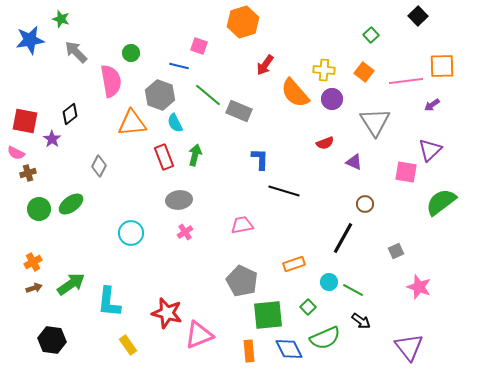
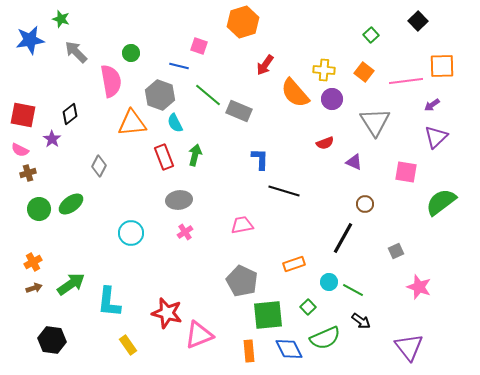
black square at (418, 16): moved 5 px down
red square at (25, 121): moved 2 px left, 6 px up
purple triangle at (430, 150): moved 6 px right, 13 px up
pink semicircle at (16, 153): moved 4 px right, 3 px up
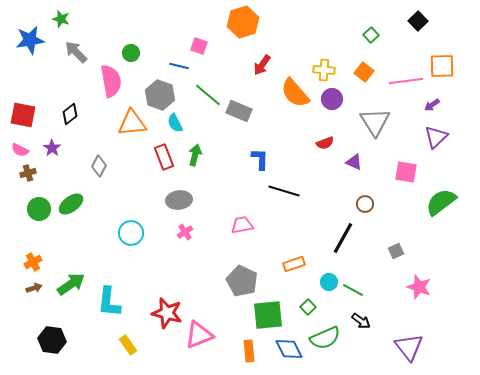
red arrow at (265, 65): moved 3 px left
purple star at (52, 139): moved 9 px down
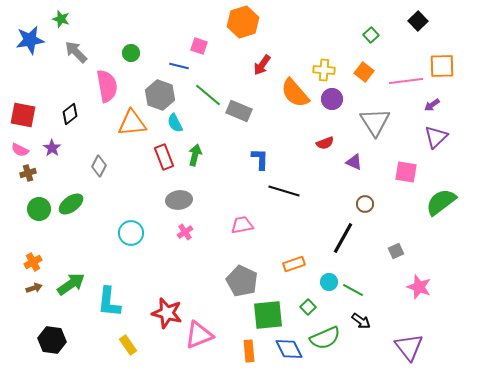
pink semicircle at (111, 81): moved 4 px left, 5 px down
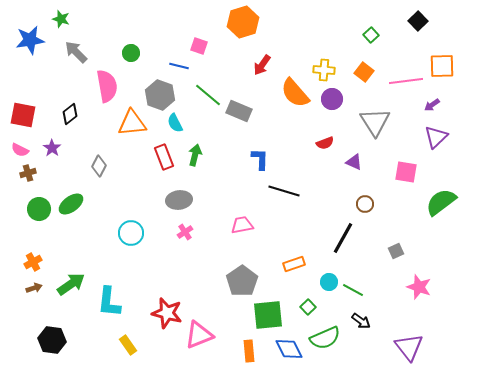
gray pentagon at (242, 281): rotated 12 degrees clockwise
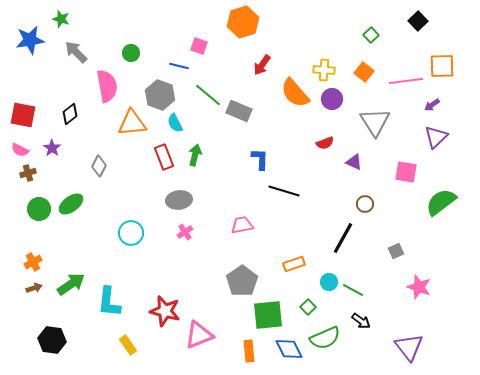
red star at (167, 313): moved 2 px left, 2 px up
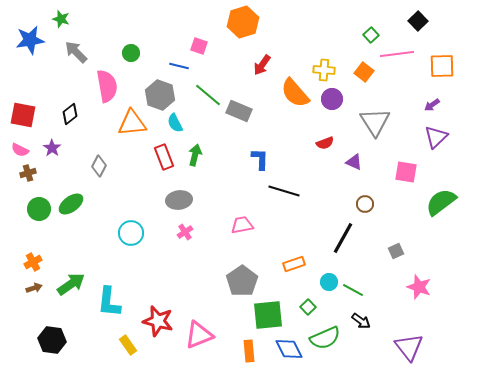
pink line at (406, 81): moved 9 px left, 27 px up
red star at (165, 311): moved 7 px left, 10 px down
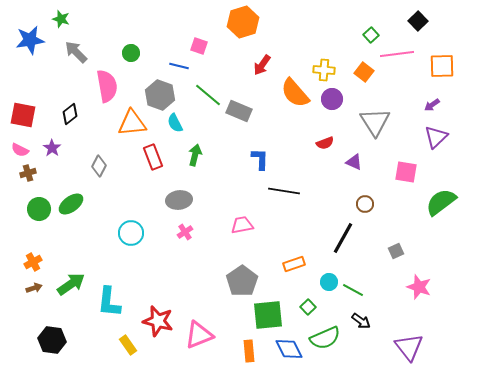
red rectangle at (164, 157): moved 11 px left
black line at (284, 191): rotated 8 degrees counterclockwise
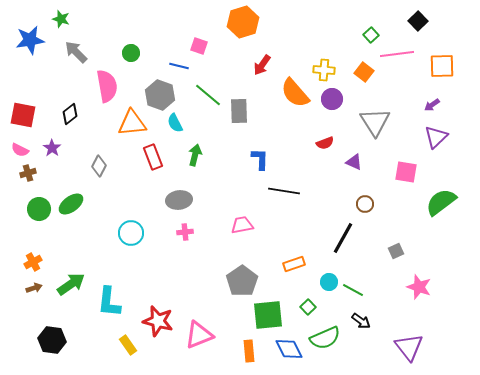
gray rectangle at (239, 111): rotated 65 degrees clockwise
pink cross at (185, 232): rotated 28 degrees clockwise
